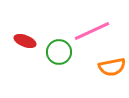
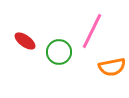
pink line: rotated 39 degrees counterclockwise
red ellipse: rotated 15 degrees clockwise
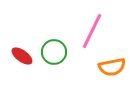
red ellipse: moved 3 px left, 15 px down
green circle: moved 5 px left
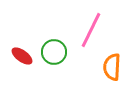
pink line: moved 1 px left, 1 px up
orange semicircle: rotated 104 degrees clockwise
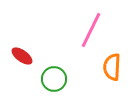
green circle: moved 27 px down
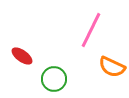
orange semicircle: rotated 68 degrees counterclockwise
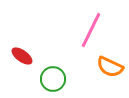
orange semicircle: moved 2 px left
green circle: moved 1 px left
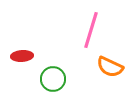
pink line: rotated 9 degrees counterclockwise
red ellipse: rotated 40 degrees counterclockwise
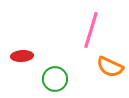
green circle: moved 2 px right
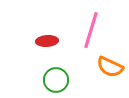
red ellipse: moved 25 px right, 15 px up
green circle: moved 1 px right, 1 px down
